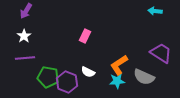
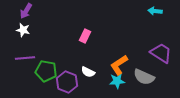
white star: moved 1 px left, 6 px up; rotated 24 degrees counterclockwise
green pentagon: moved 2 px left, 6 px up
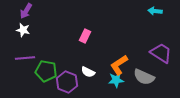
cyan star: moved 1 px left, 1 px up
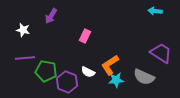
purple arrow: moved 25 px right, 5 px down
orange L-shape: moved 9 px left
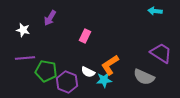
purple arrow: moved 1 px left, 2 px down
cyan star: moved 12 px left
